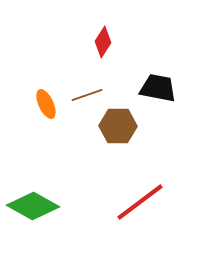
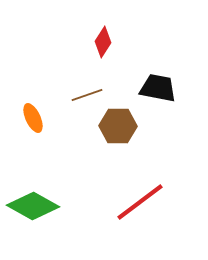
orange ellipse: moved 13 px left, 14 px down
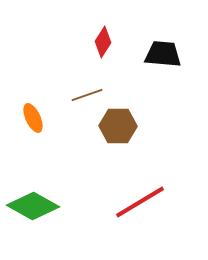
black trapezoid: moved 5 px right, 34 px up; rotated 6 degrees counterclockwise
red line: rotated 6 degrees clockwise
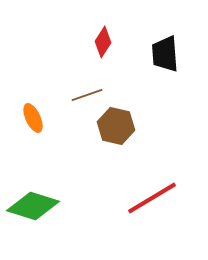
black trapezoid: moved 2 px right; rotated 99 degrees counterclockwise
brown hexagon: moved 2 px left; rotated 12 degrees clockwise
red line: moved 12 px right, 4 px up
green diamond: rotated 12 degrees counterclockwise
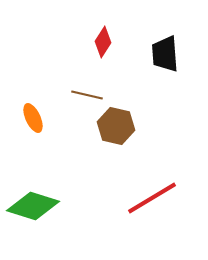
brown line: rotated 32 degrees clockwise
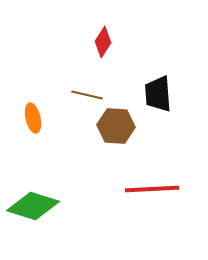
black trapezoid: moved 7 px left, 40 px down
orange ellipse: rotated 12 degrees clockwise
brown hexagon: rotated 9 degrees counterclockwise
red line: moved 9 px up; rotated 28 degrees clockwise
